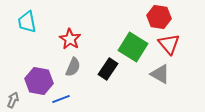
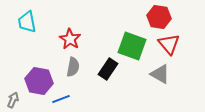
green square: moved 1 px left, 1 px up; rotated 12 degrees counterclockwise
gray semicircle: rotated 12 degrees counterclockwise
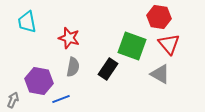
red star: moved 1 px left, 1 px up; rotated 15 degrees counterclockwise
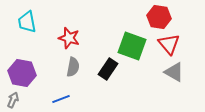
gray triangle: moved 14 px right, 2 px up
purple hexagon: moved 17 px left, 8 px up
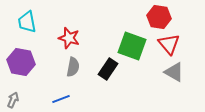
purple hexagon: moved 1 px left, 11 px up
